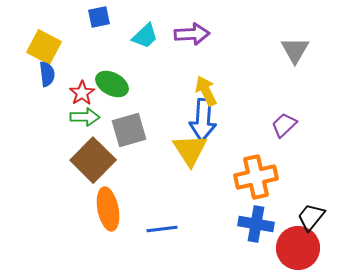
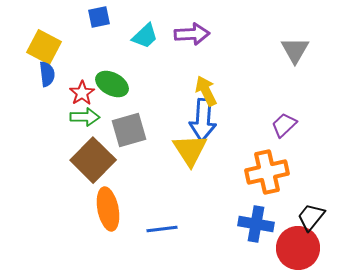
orange cross: moved 11 px right, 5 px up
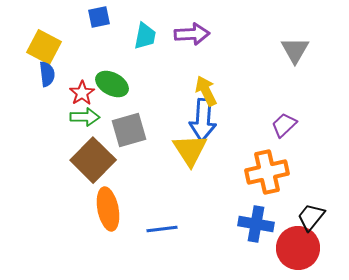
cyan trapezoid: rotated 36 degrees counterclockwise
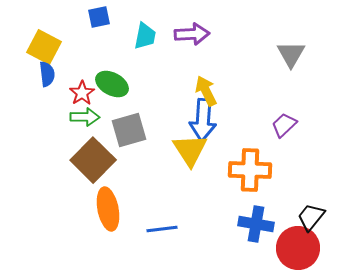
gray triangle: moved 4 px left, 4 px down
orange cross: moved 17 px left, 2 px up; rotated 15 degrees clockwise
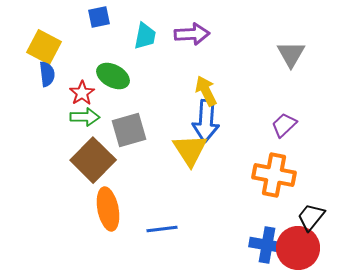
green ellipse: moved 1 px right, 8 px up
blue arrow: moved 3 px right, 1 px down
orange cross: moved 24 px right, 5 px down; rotated 9 degrees clockwise
blue cross: moved 11 px right, 21 px down
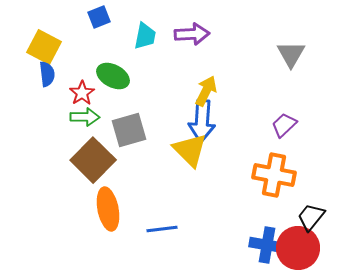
blue square: rotated 10 degrees counterclockwise
yellow arrow: rotated 52 degrees clockwise
blue arrow: moved 4 px left
yellow triangle: rotated 12 degrees counterclockwise
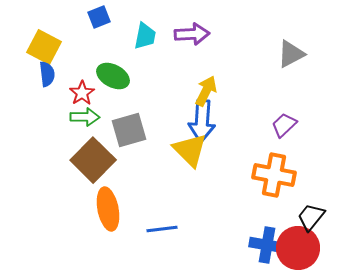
gray triangle: rotated 32 degrees clockwise
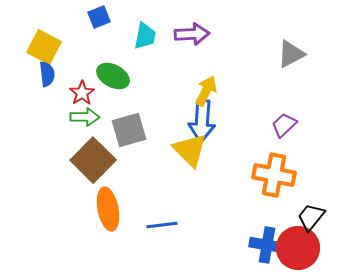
blue line: moved 4 px up
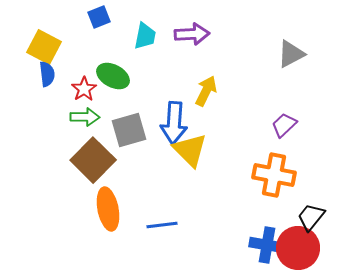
red star: moved 2 px right, 4 px up
blue arrow: moved 28 px left, 2 px down
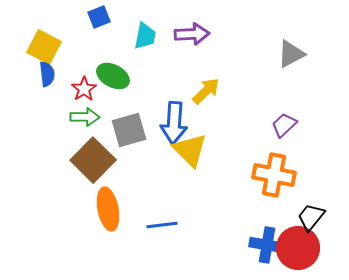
yellow arrow: rotated 20 degrees clockwise
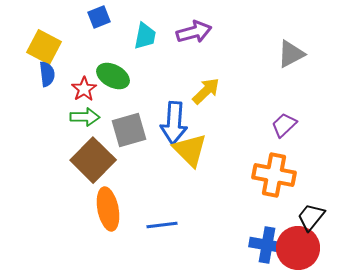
purple arrow: moved 2 px right, 2 px up; rotated 12 degrees counterclockwise
